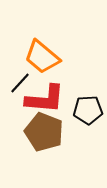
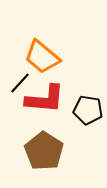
black pentagon: rotated 12 degrees clockwise
brown pentagon: moved 19 px down; rotated 12 degrees clockwise
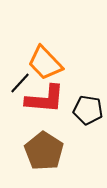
orange trapezoid: moved 3 px right, 6 px down; rotated 6 degrees clockwise
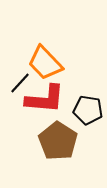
brown pentagon: moved 14 px right, 10 px up
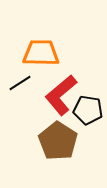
orange trapezoid: moved 4 px left, 10 px up; rotated 135 degrees clockwise
black line: rotated 15 degrees clockwise
red L-shape: moved 16 px right, 4 px up; rotated 135 degrees clockwise
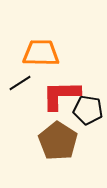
red L-shape: rotated 39 degrees clockwise
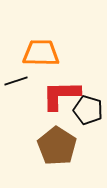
black line: moved 4 px left, 2 px up; rotated 15 degrees clockwise
black pentagon: rotated 8 degrees clockwise
brown pentagon: moved 1 px left, 5 px down
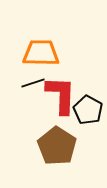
black line: moved 17 px right, 2 px down
red L-shape: rotated 93 degrees clockwise
black pentagon: rotated 12 degrees clockwise
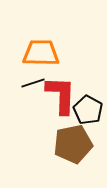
brown pentagon: moved 16 px right, 2 px up; rotated 27 degrees clockwise
